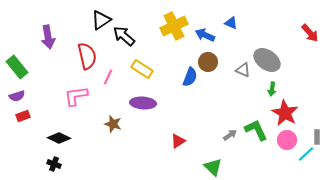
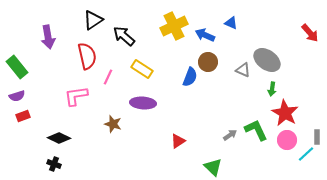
black triangle: moved 8 px left
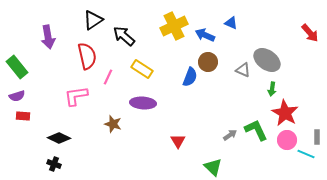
red rectangle: rotated 24 degrees clockwise
red triangle: rotated 28 degrees counterclockwise
cyan line: rotated 66 degrees clockwise
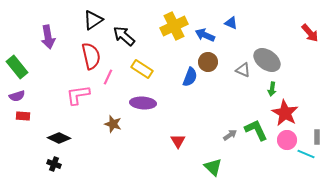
red semicircle: moved 4 px right
pink L-shape: moved 2 px right, 1 px up
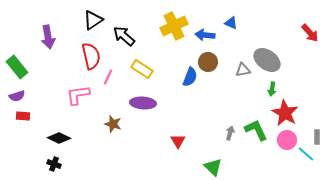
blue arrow: rotated 18 degrees counterclockwise
gray triangle: rotated 35 degrees counterclockwise
gray arrow: moved 2 px up; rotated 40 degrees counterclockwise
cyan line: rotated 18 degrees clockwise
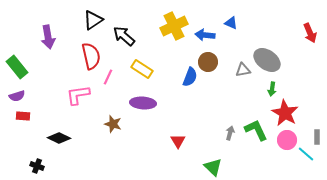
red arrow: rotated 18 degrees clockwise
black cross: moved 17 px left, 2 px down
